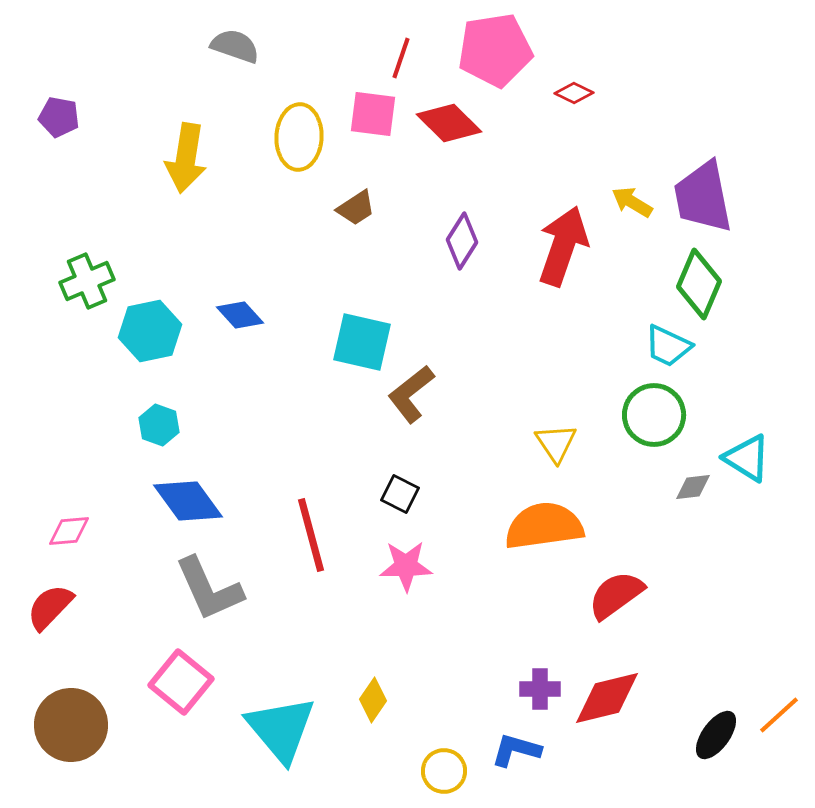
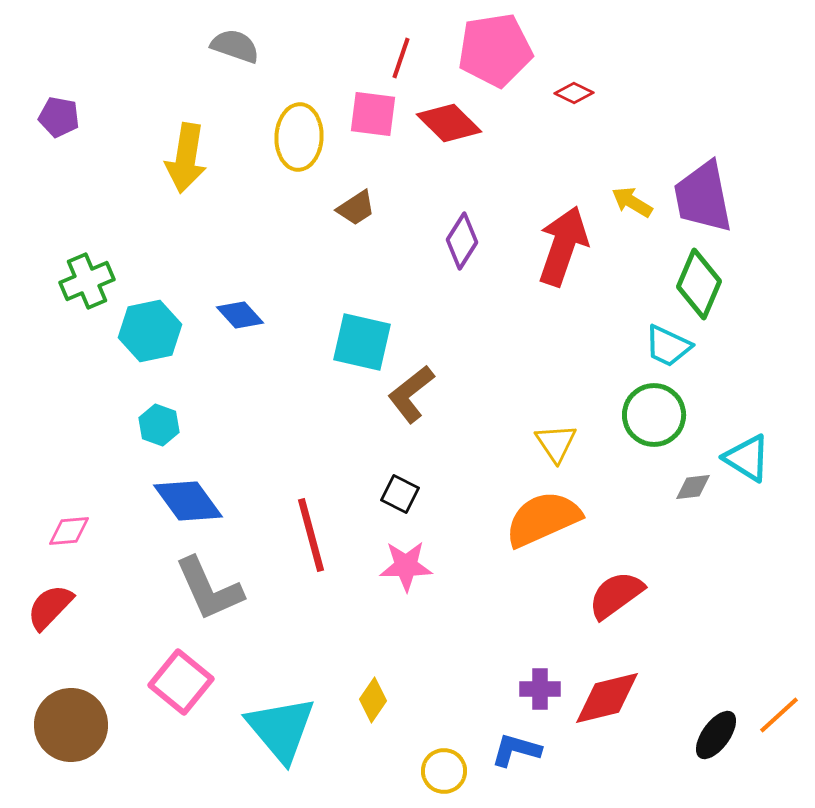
orange semicircle at (544, 526): moved 1 px left, 7 px up; rotated 16 degrees counterclockwise
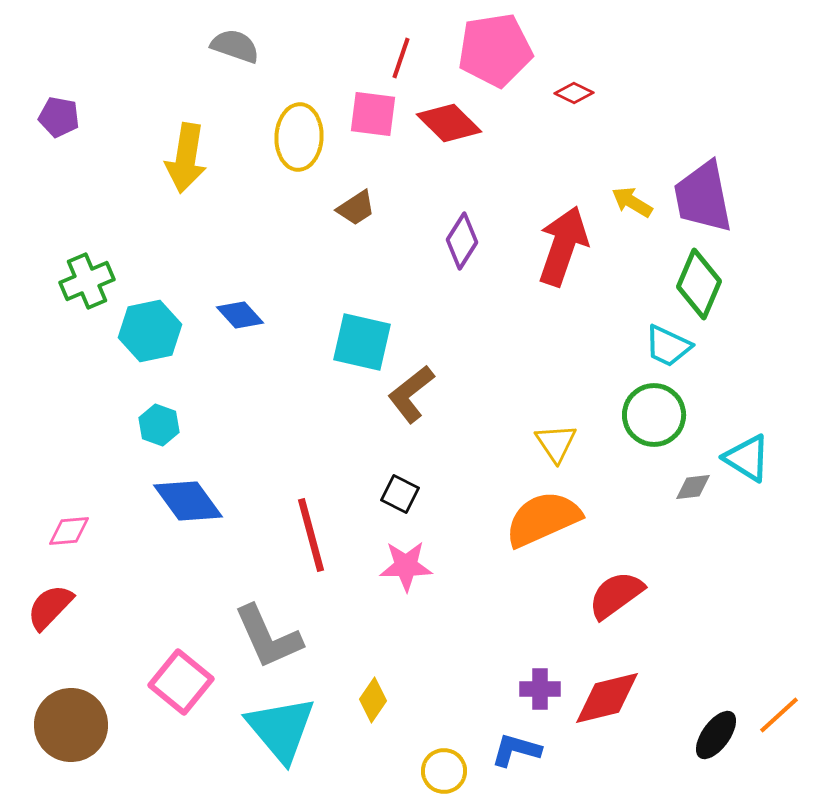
gray L-shape at (209, 589): moved 59 px right, 48 px down
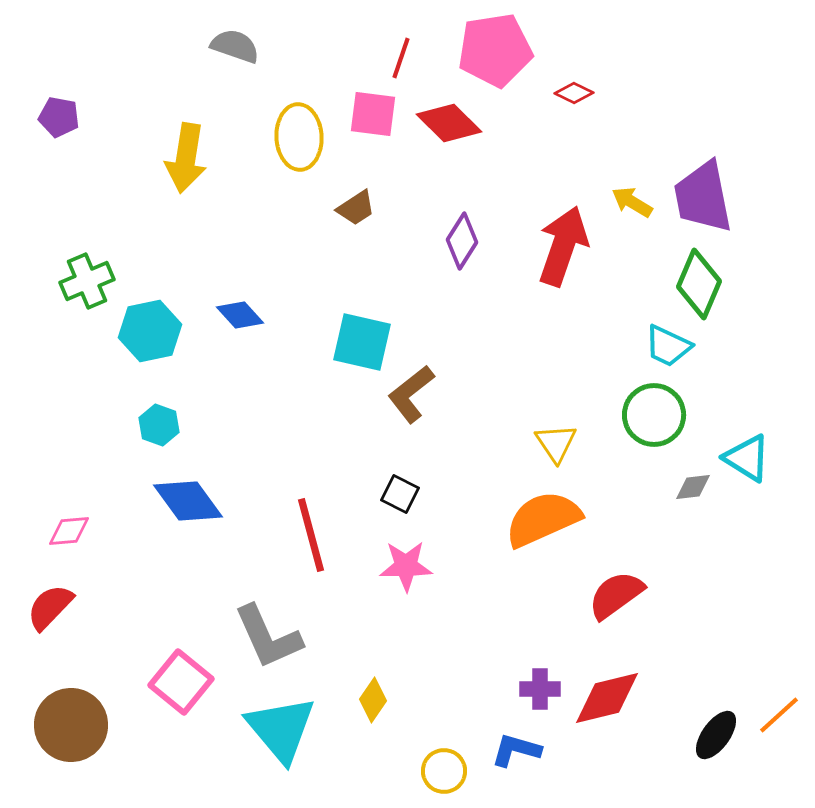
yellow ellipse at (299, 137): rotated 6 degrees counterclockwise
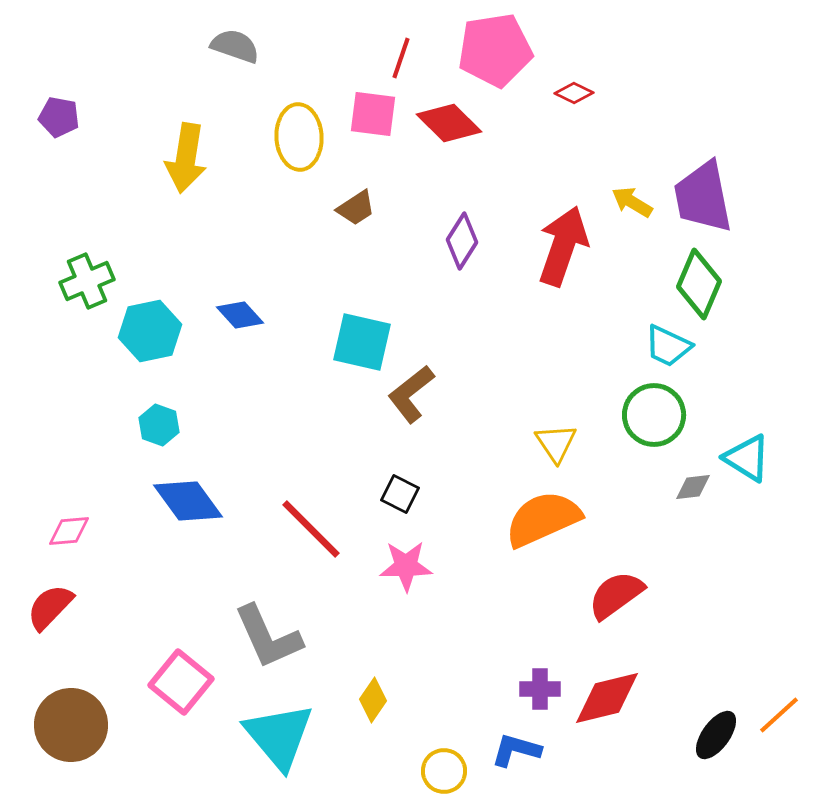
red line at (311, 535): moved 6 px up; rotated 30 degrees counterclockwise
cyan triangle at (281, 729): moved 2 px left, 7 px down
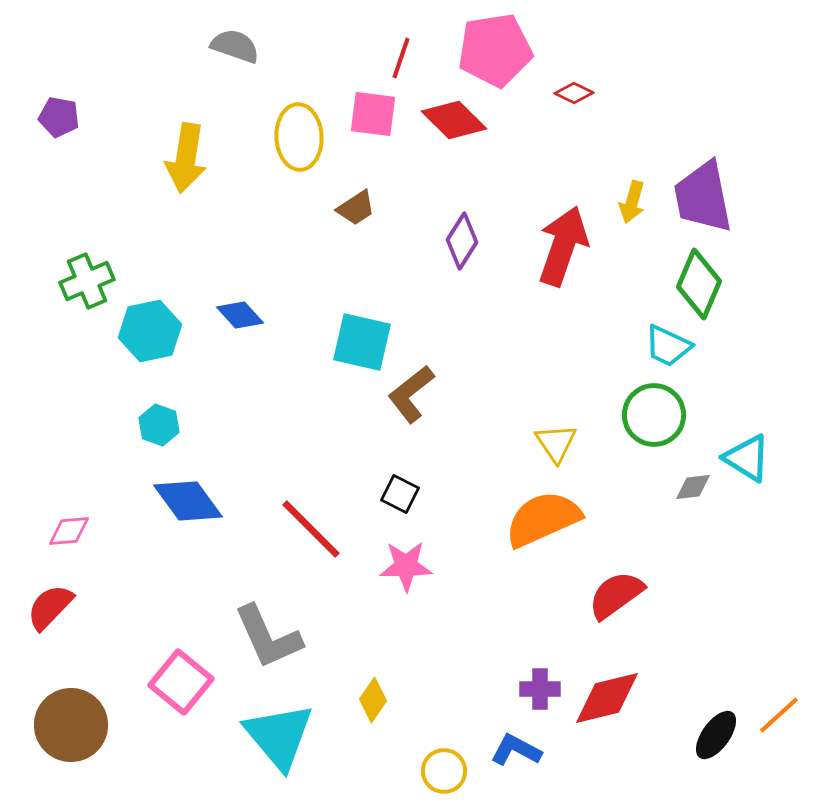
red diamond at (449, 123): moved 5 px right, 3 px up
yellow arrow at (632, 202): rotated 105 degrees counterclockwise
blue L-shape at (516, 750): rotated 12 degrees clockwise
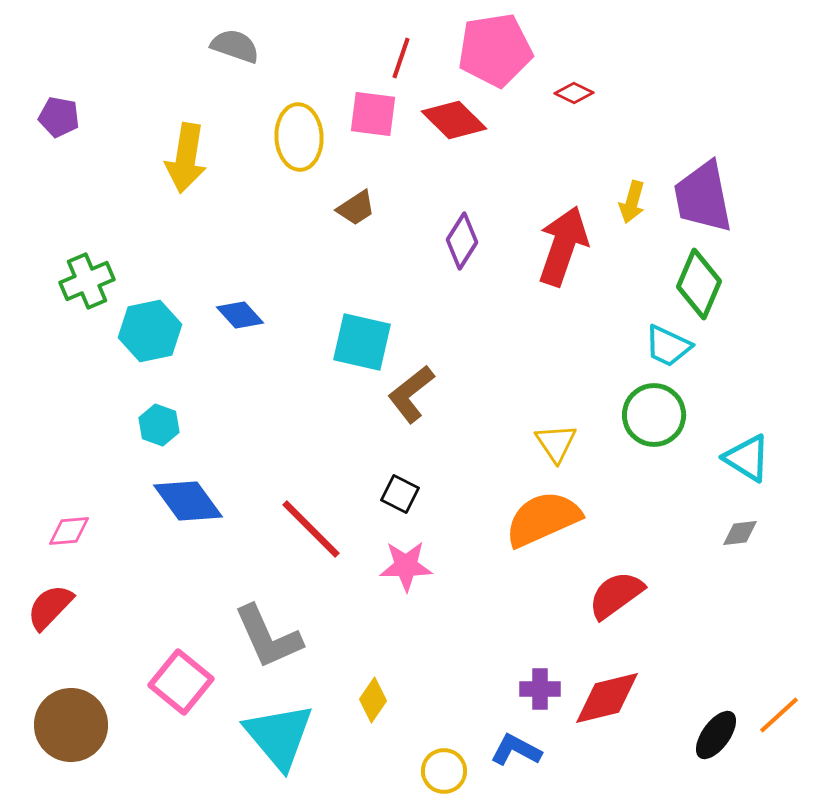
gray diamond at (693, 487): moved 47 px right, 46 px down
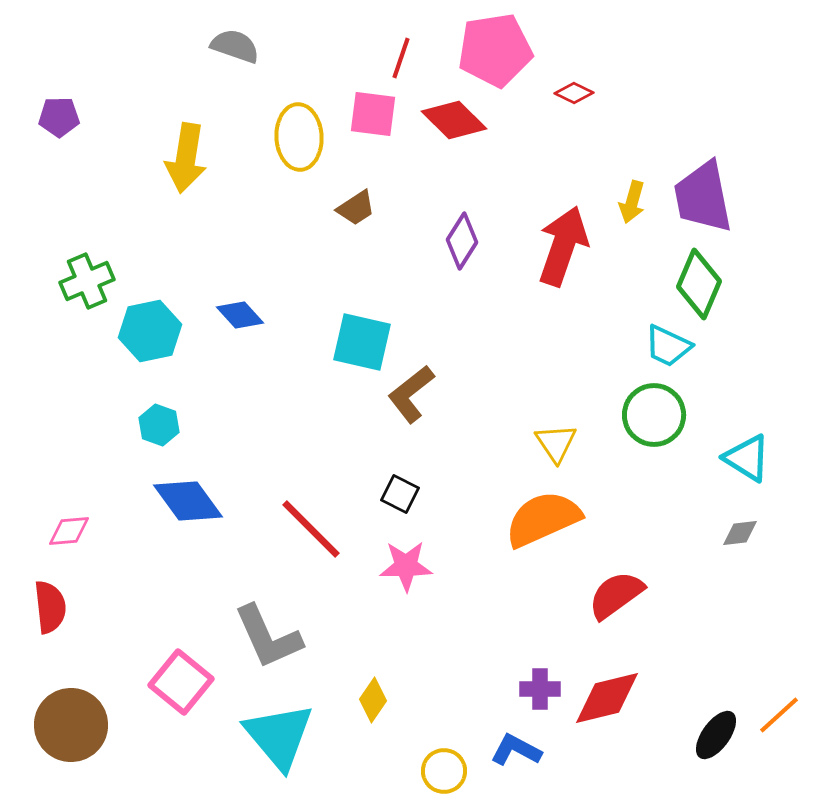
purple pentagon at (59, 117): rotated 12 degrees counterclockwise
red semicircle at (50, 607): rotated 130 degrees clockwise
